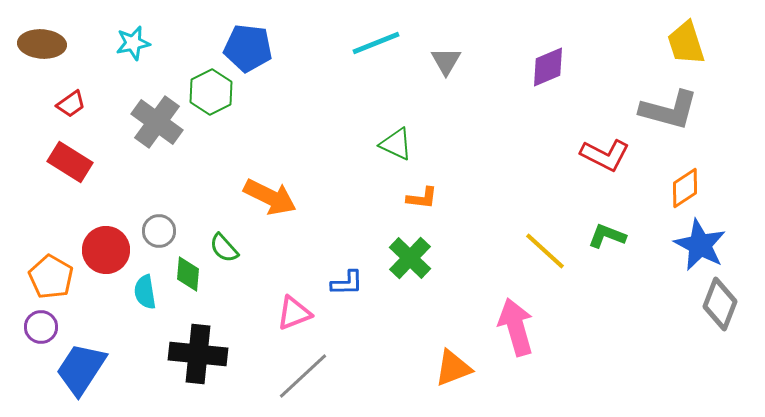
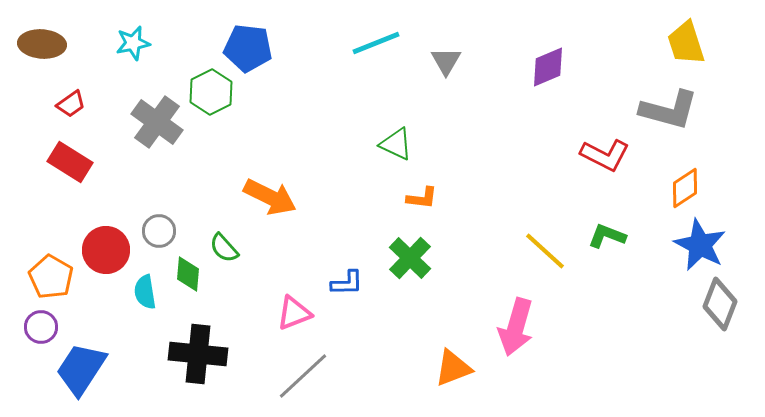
pink arrow: rotated 148 degrees counterclockwise
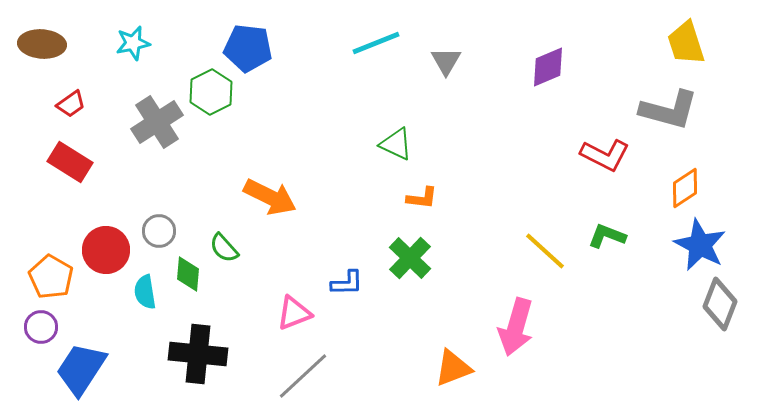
gray cross: rotated 21 degrees clockwise
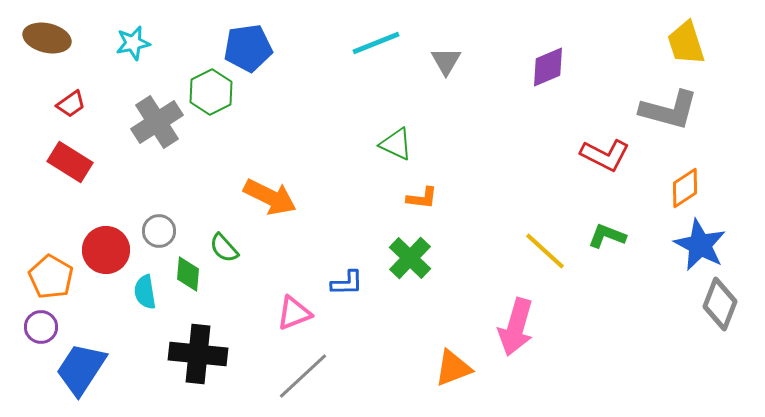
brown ellipse: moved 5 px right, 6 px up; rotated 9 degrees clockwise
blue pentagon: rotated 15 degrees counterclockwise
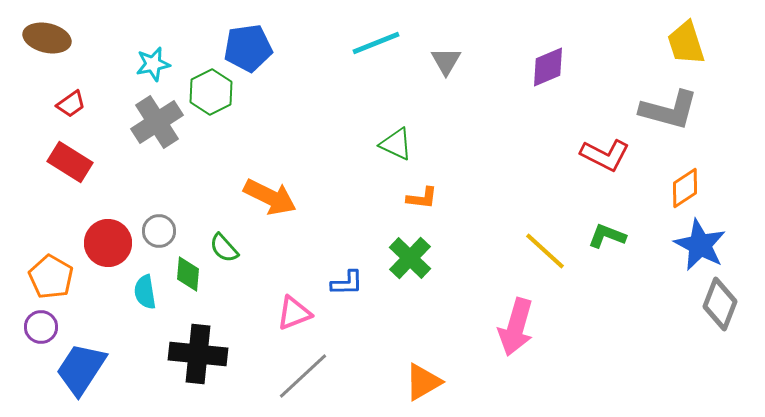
cyan star: moved 20 px right, 21 px down
red circle: moved 2 px right, 7 px up
orange triangle: moved 30 px left, 14 px down; rotated 9 degrees counterclockwise
